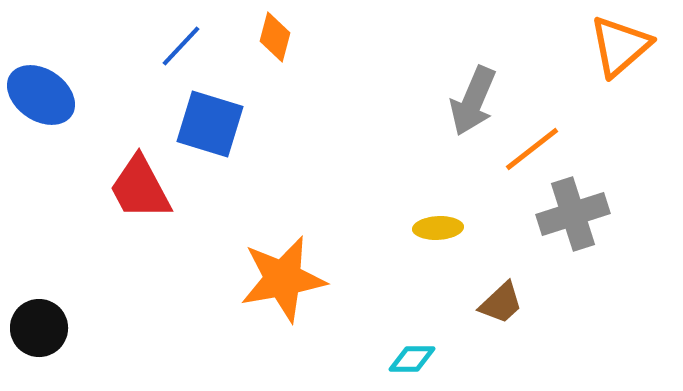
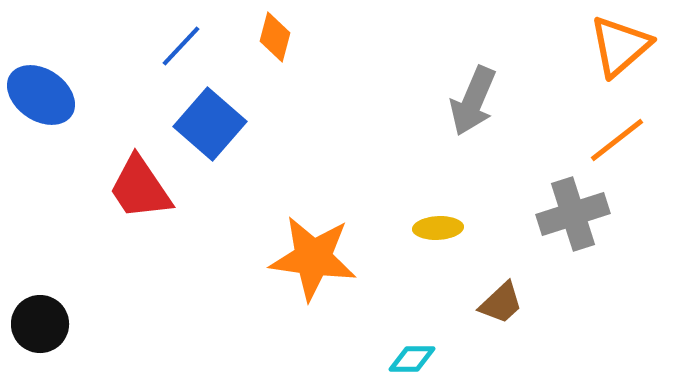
blue square: rotated 24 degrees clockwise
orange line: moved 85 px right, 9 px up
red trapezoid: rotated 6 degrees counterclockwise
orange star: moved 30 px right, 21 px up; rotated 18 degrees clockwise
black circle: moved 1 px right, 4 px up
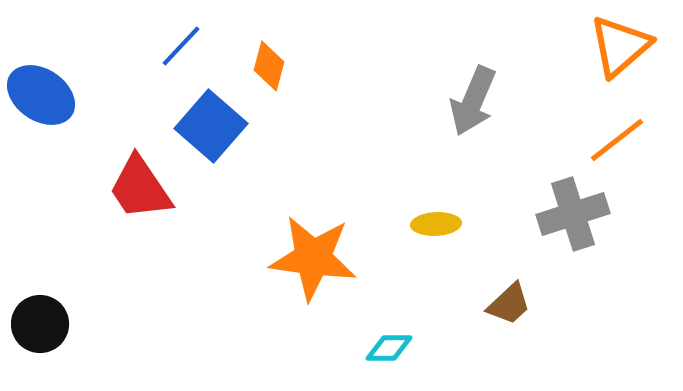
orange diamond: moved 6 px left, 29 px down
blue square: moved 1 px right, 2 px down
yellow ellipse: moved 2 px left, 4 px up
brown trapezoid: moved 8 px right, 1 px down
cyan diamond: moved 23 px left, 11 px up
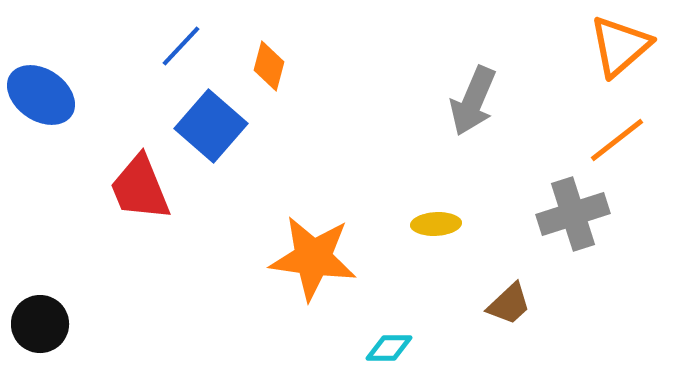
red trapezoid: rotated 12 degrees clockwise
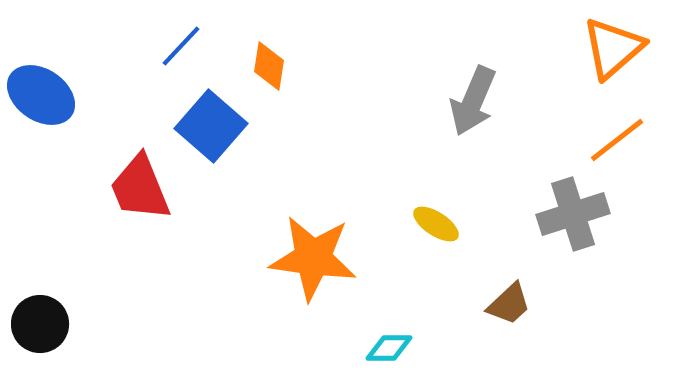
orange triangle: moved 7 px left, 2 px down
orange diamond: rotated 6 degrees counterclockwise
yellow ellipse: rotated 36 degrees clockwise
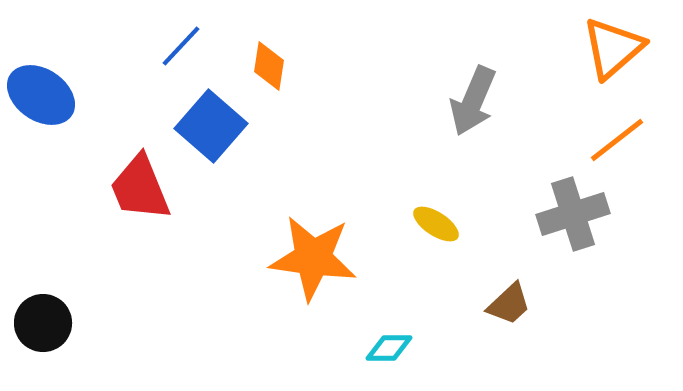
black circle: moved 3 px right, 1 px up
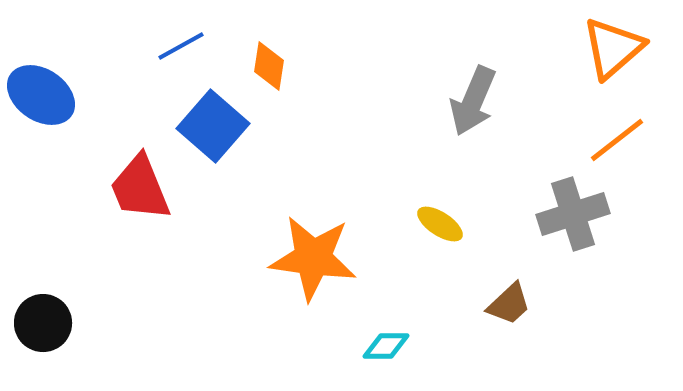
blue line: rotated 18 degrees clockwise
blue square: moved 2 px right
yellow ellipse: moved 4 px right
cyan diamond: moved 3 px left, 2 px up
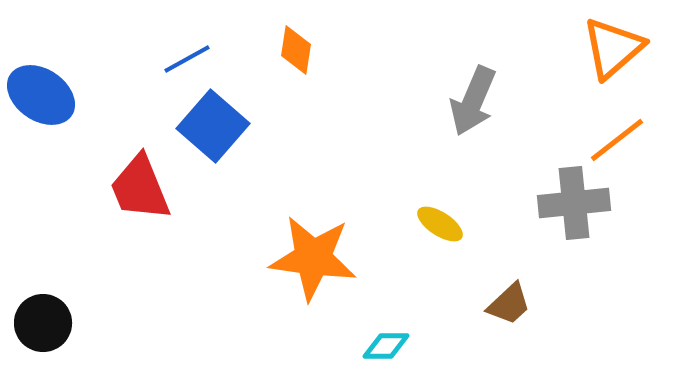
blue line: moved 6 px right, 13 px down
orange diamond: moved 27 px right, 16 px up
gray cross: moved 1 px right, 11 px up; rotated 12 degrees clockwise
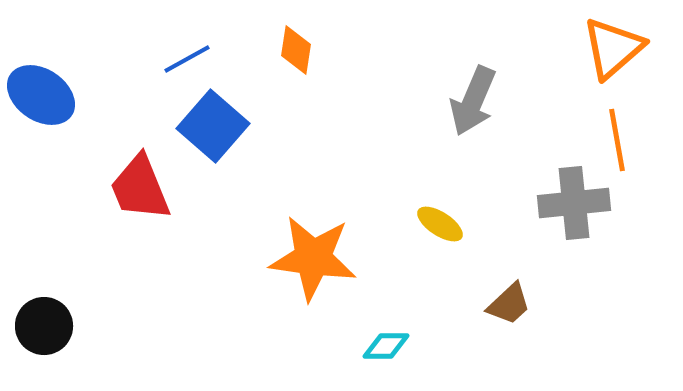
orange line: rotated 62 degrees counterclockwise
black circle: moved 1 px right, 3 px down
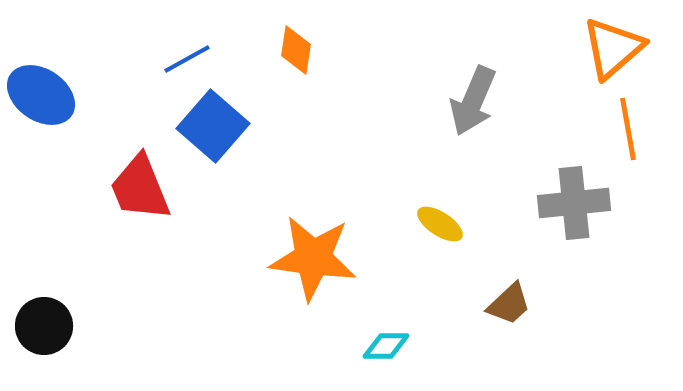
orange line: moved 11 px right, 11 px up
